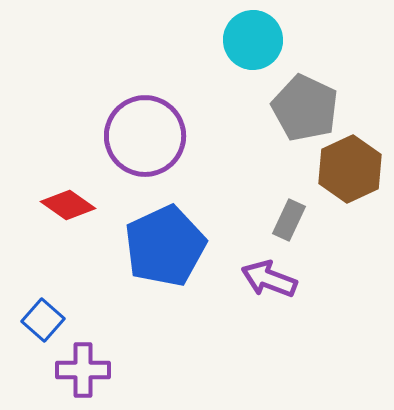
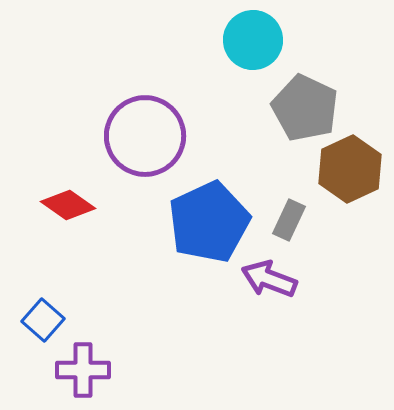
blue pentagon: moved 44 px right, 24 px up
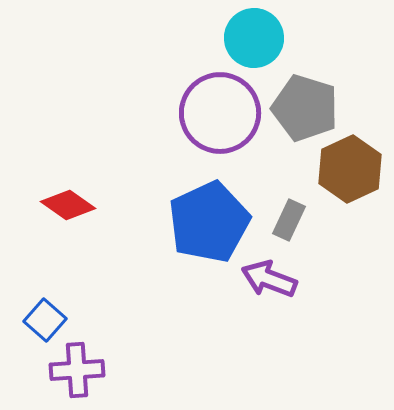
cyan circle: moved 1 px right, 2 px up
gray pentagon: rotated 8 degrees counterclockwise
purple circle: moved 75 px right, 23 px up
blue square: moved 2 px right
purple cross: moved 6 px left; rotated 4 degrees counterclockwise
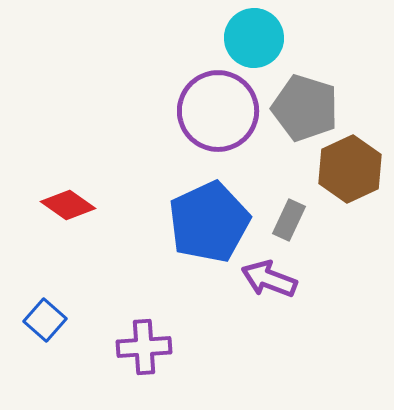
purple circle: moved 2 px left, 2 px up
purple cross: moved 67 px right, 23 px up
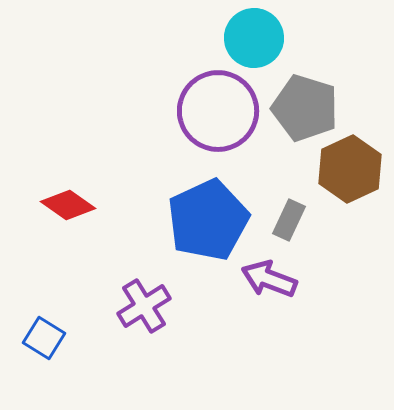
blue pentagon: moved 1 px left, 2 px up
blue square: moved 1 px left, 18 px down; rotated 9 degrees counterclockwise
purple cross: moved 41 px up; rotated 28 degrees counterclockwise
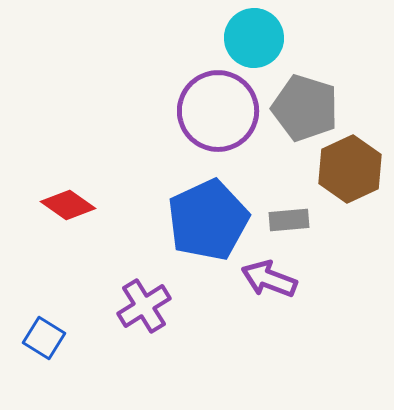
gray rectangle: rotated 60 degrees clockwise
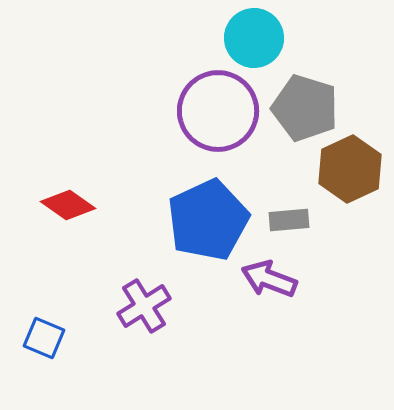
blue square: rotated 9 degrees counterclockwise
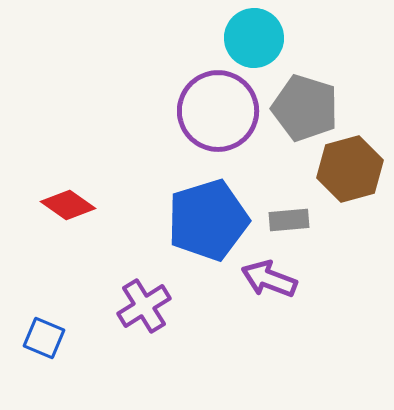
brown hexagon: rotated 10 degrees clockwise
blue pentagon: rotated 8 degrees clockwise
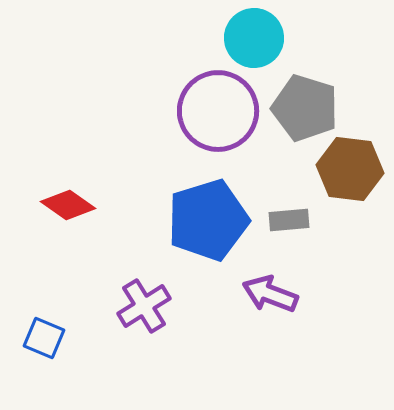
brown hexagon: rotated 22 degrees clockwise
purple arrow: moved 1 px right, 15 px down
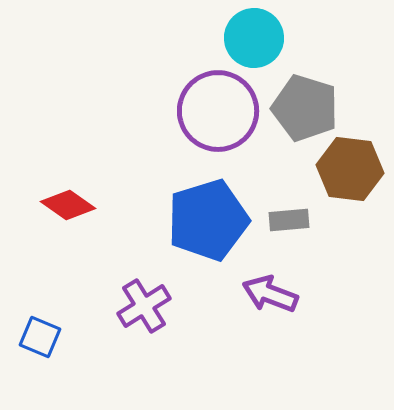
blue square: moved 4 px left, 1 px up
